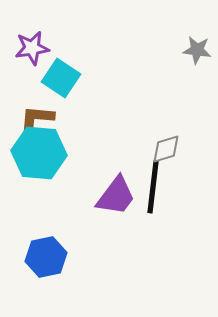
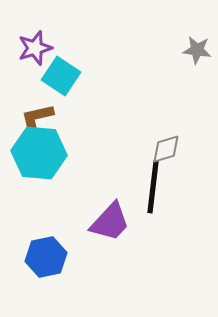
purple star: moved 3 px right; rotated 8 degrees counterclockwise
cyan square: moved 2 px up
brown L-shape: rotated 18 degrees counterclockwise
purple trapezoid: moved 6 px left, 26 px down; rotated 6 degrees clockwise
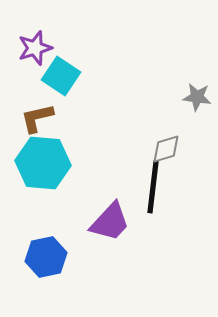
gray star: moved 47 px down
cyan hexagon: moved 4 px right, 10 px down
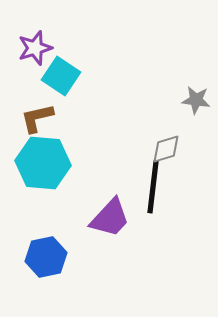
gray star: moved 1 px left, 3 px down
purple trapezoid: moved 4 px up
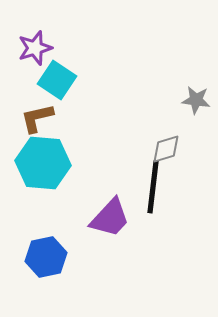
cyan square: moved 4 px left, 4 px down
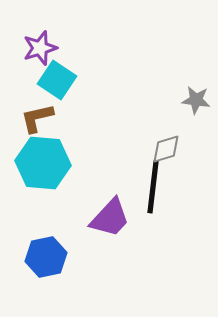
purple star: moved 5 px right
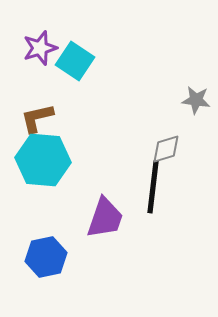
cyan square: moved 18 px right, 19 px up
cyan hexagon: moved 3 px up
purple trapezoid: moved 5 px left; rotated 24 degrees counterclockwise
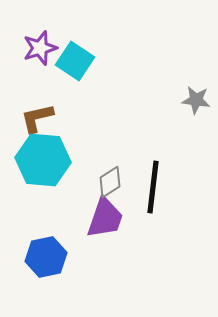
gray diamond: moved 56 px left, 33 px down; rotated 16 degrees counterclockwise
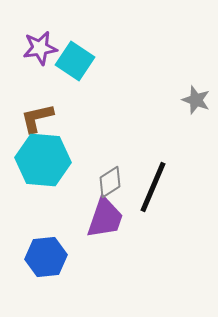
purple star: rotated 8 degrees clockwise
gray star: rotated 12 degrees clockwise
black line: rotated 16 degrees clockwise
blue hexagon: rotated 6 degrees clockwise
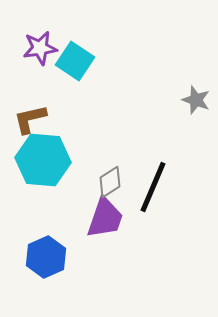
brown L-shape: moved 7 px left, 1 px down
blue hexagon: rotated 18 degrees counterclockwise
